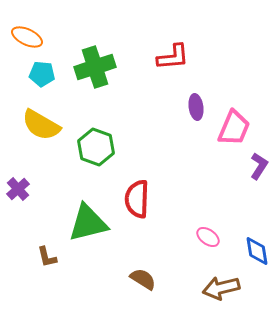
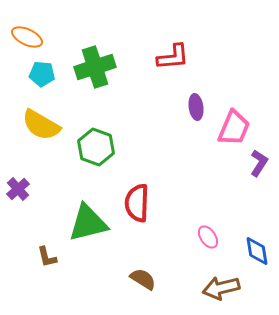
purple L-shape: moved 3 px up
red semicircle: moved 4 px down
pink ellipse: rotated 20 degrees clockwise
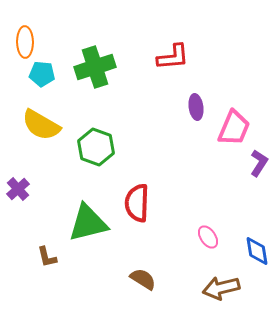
orange ellipse: moved 2 px left, 5 px down; rotated 64 degrees clockwise
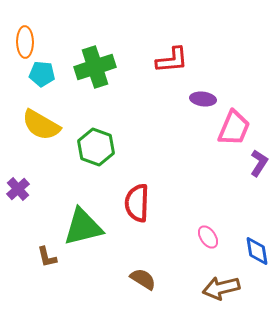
red L-shape: moved 1 px left, 3 px down
purple ellipse: moved 7 px right, 8 px up; rotated 75 degrees counterclockwise
green triangle: moved 5 px left, 4 px down
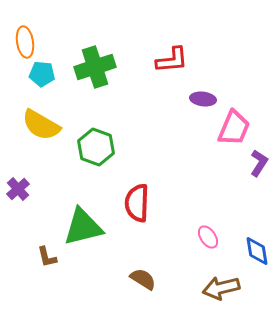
orange ellipse: rotated 8 degrees counterclockwise
